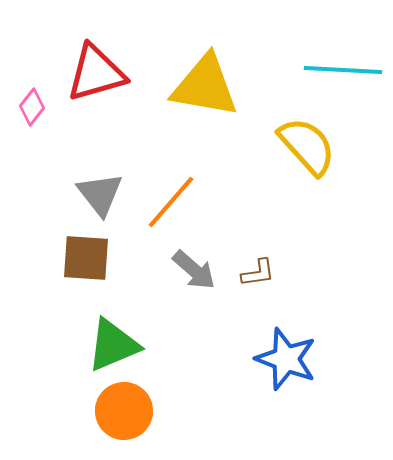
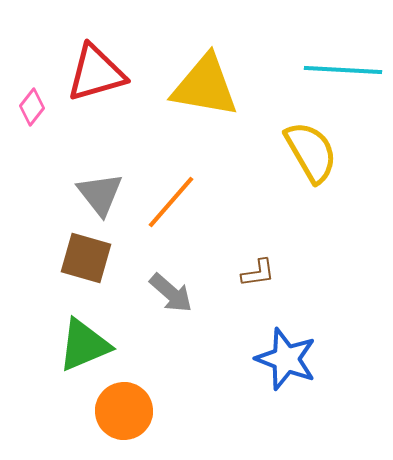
yellow semicircle: moved 4 px right, 6 px down; rotated 12 degrees clockwise
brown square: rotated 12 degrees clockwise
gray arrow: moved 23 px left, 23 px down
green triangle: moved 29 px left
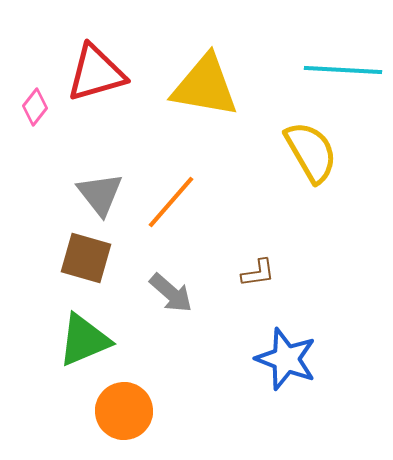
pink diamond: moved 3 px right
green triangle: moved 5 px up
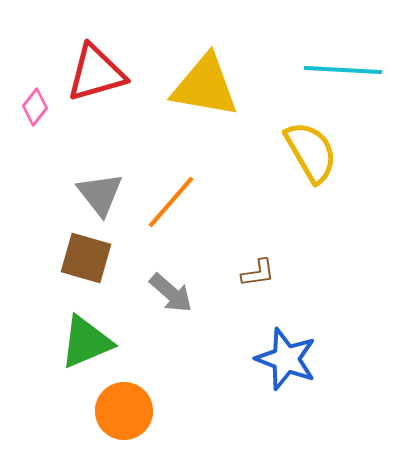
green triangle: moved 2 px right, 2 px down
